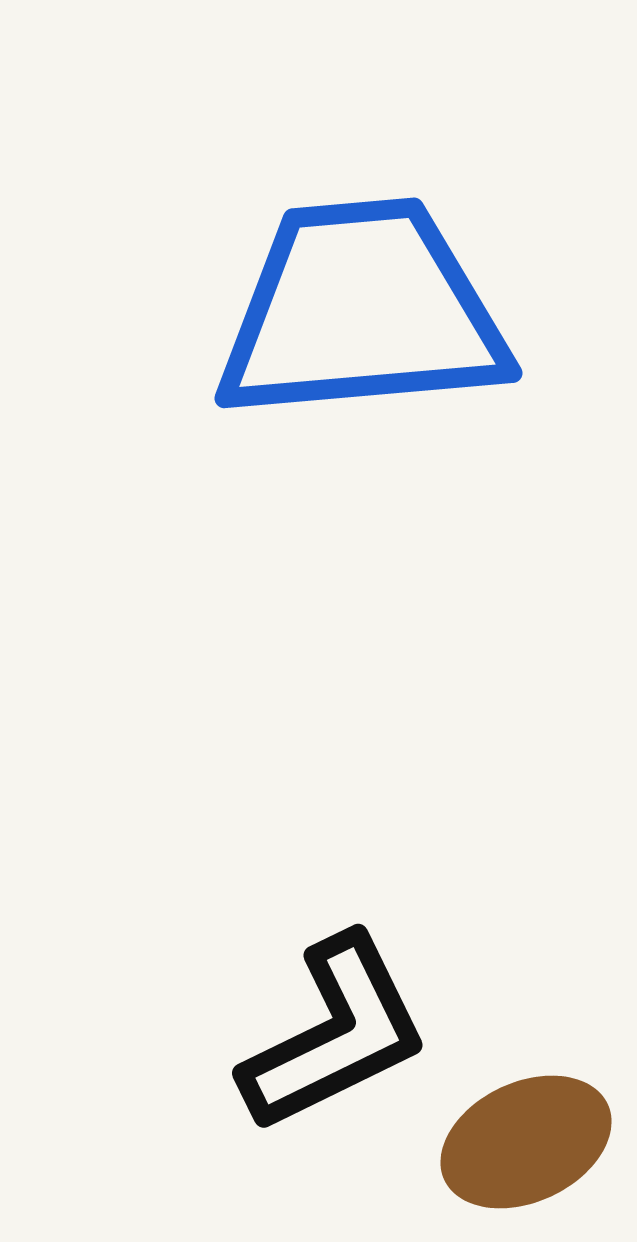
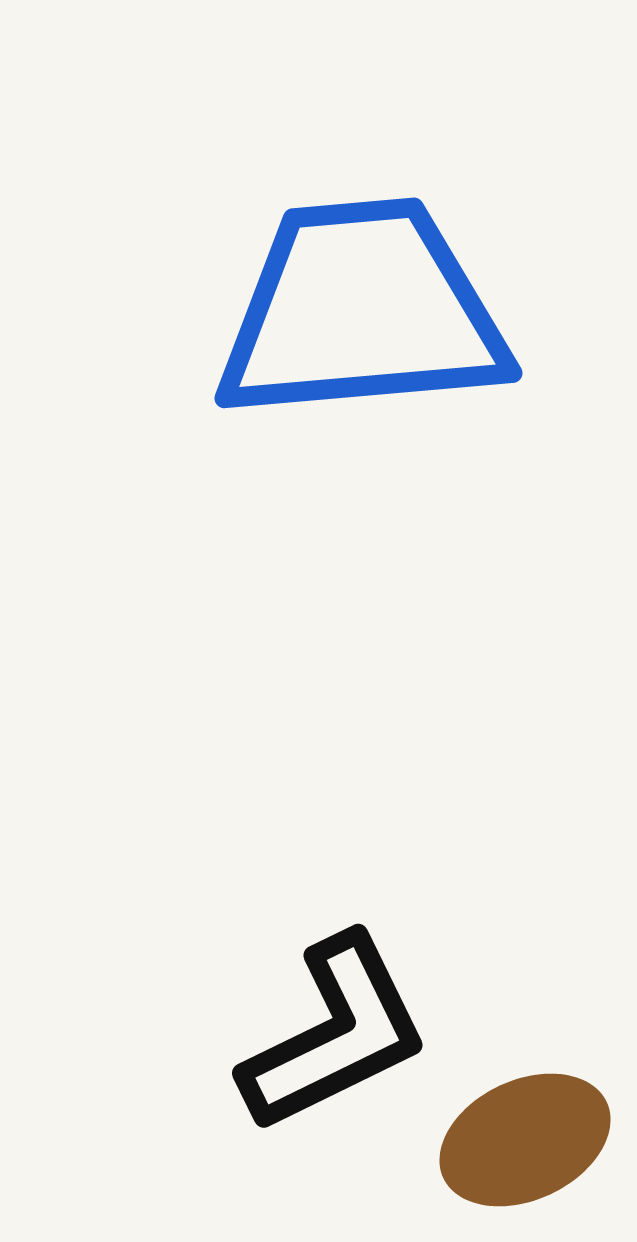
brown ellipse: moved 1 px left, 2 px up
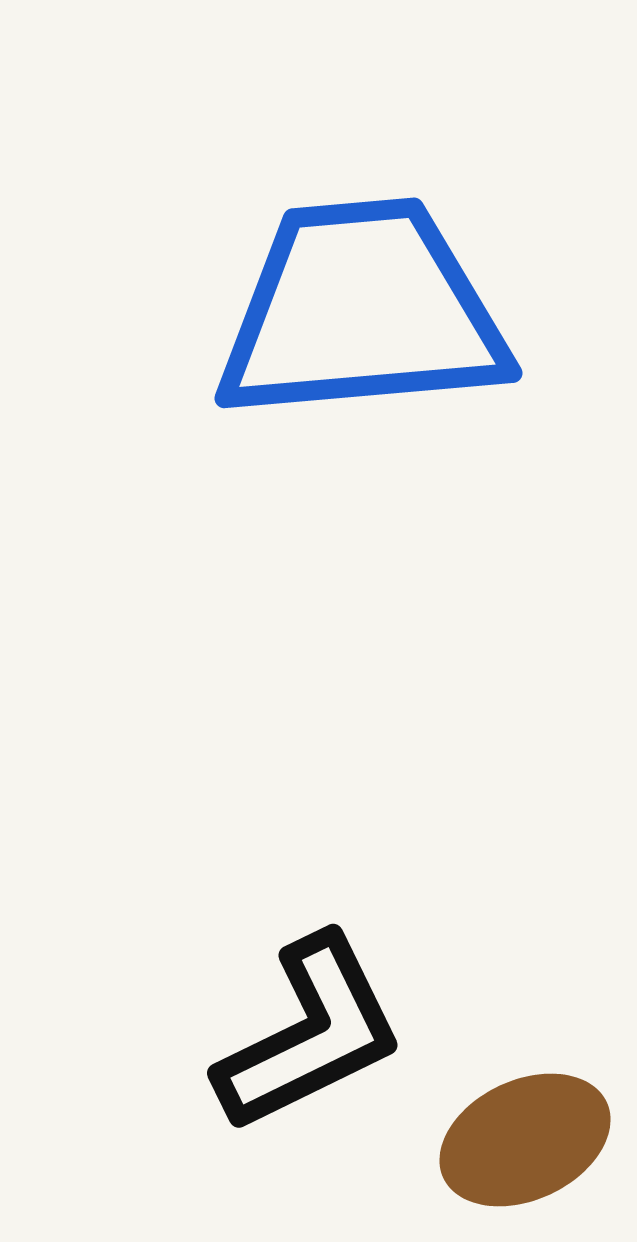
black L-shape: moved 25 px left
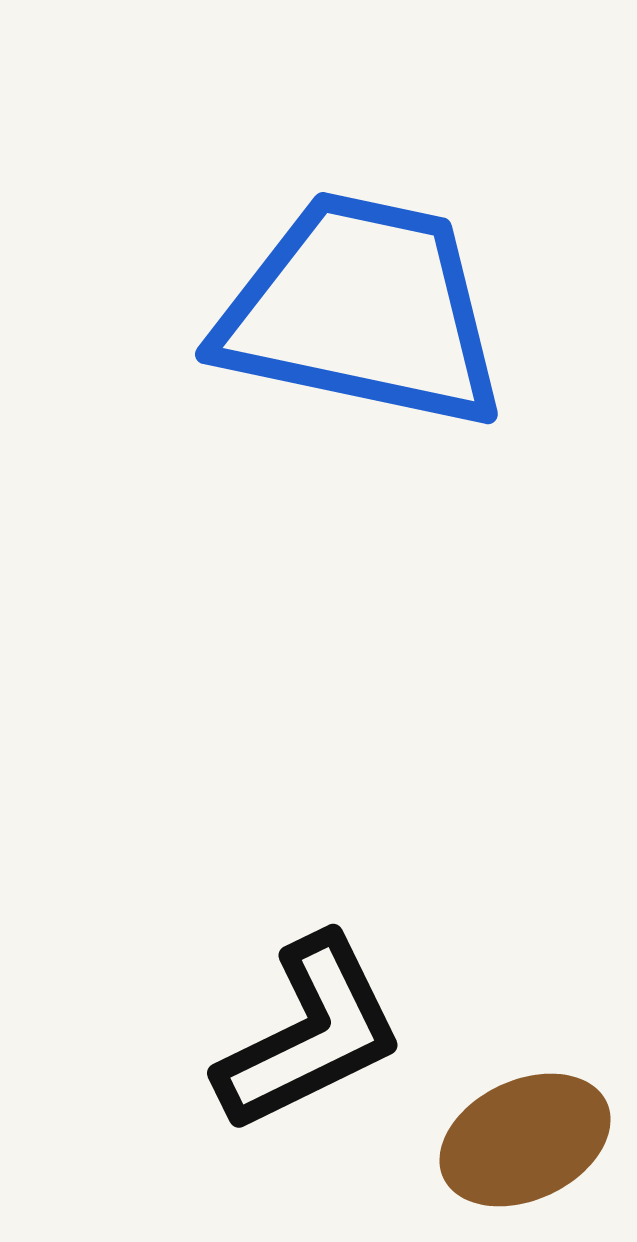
blue trapezoid: rotated 17 degrees clockwise
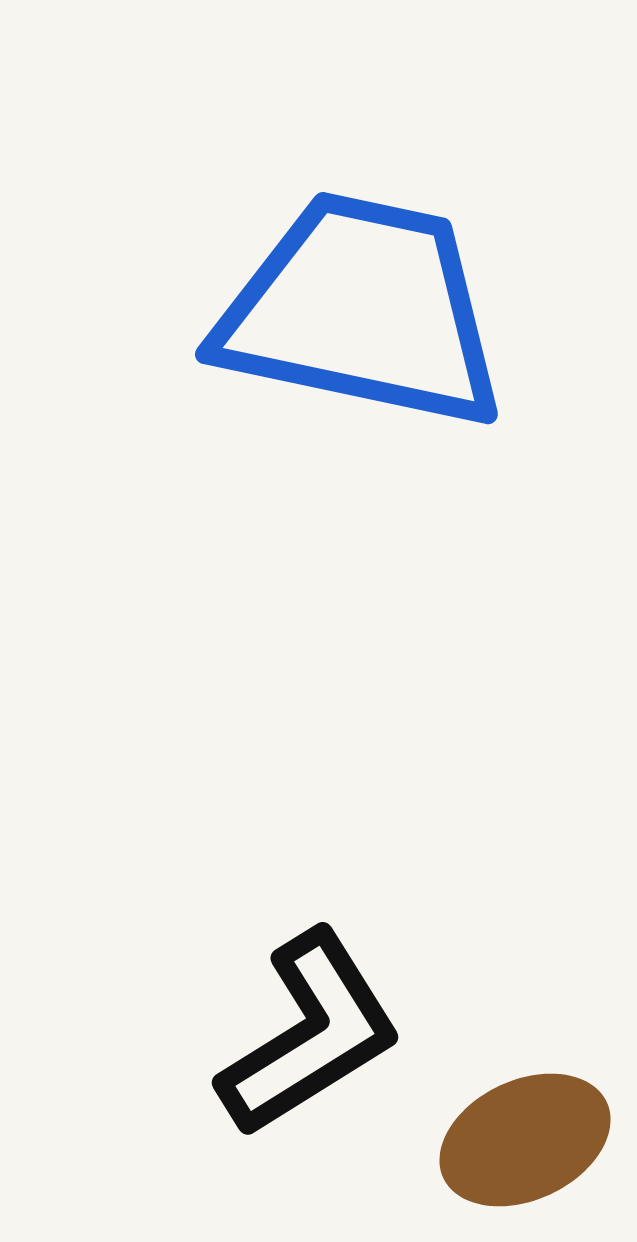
black L-shape: rotated 6 degrees counterclockwise
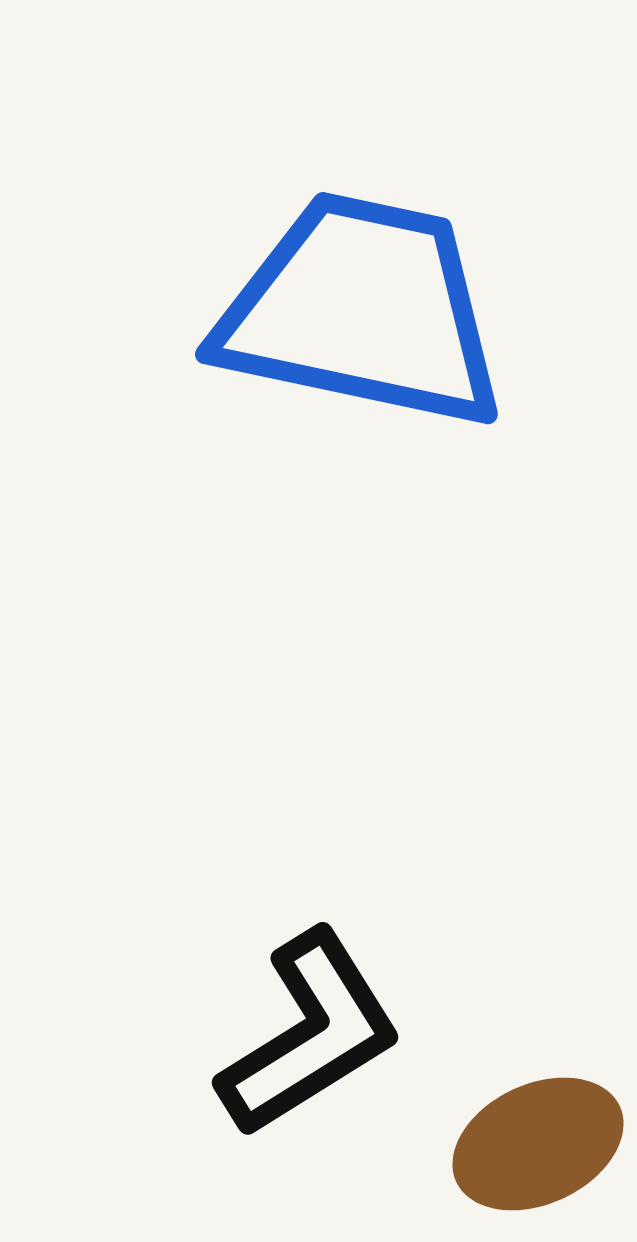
brown ellipse: moved 13 px right, 4 px down
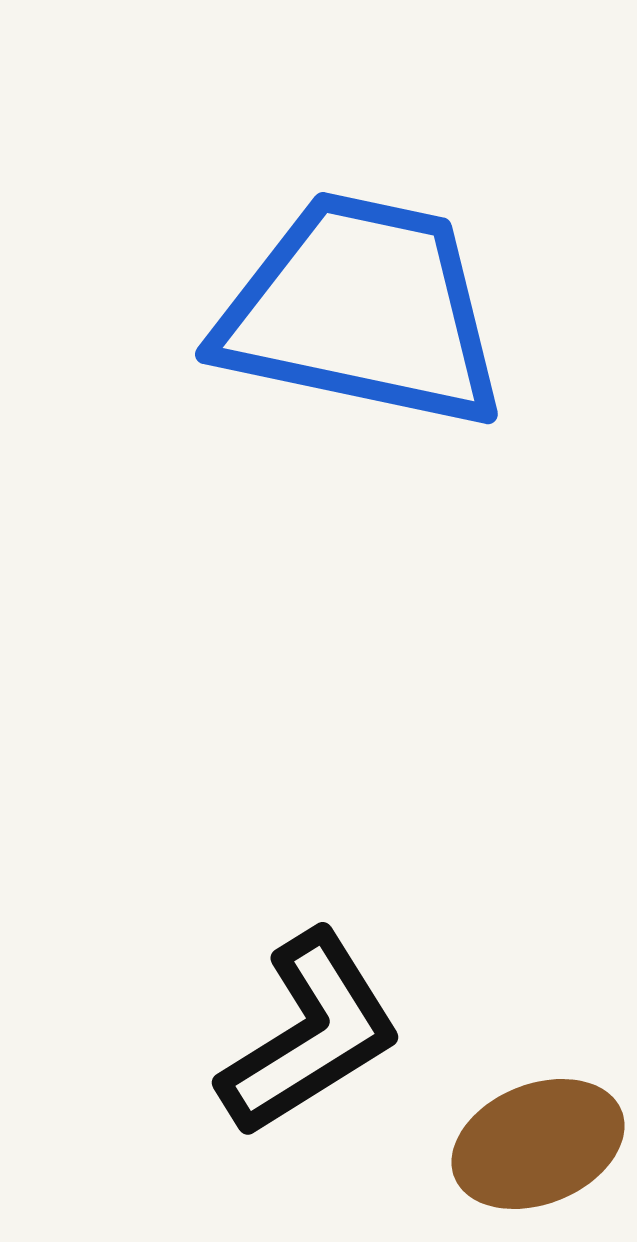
brown ellipse: rotated 3 degrees clockwise
